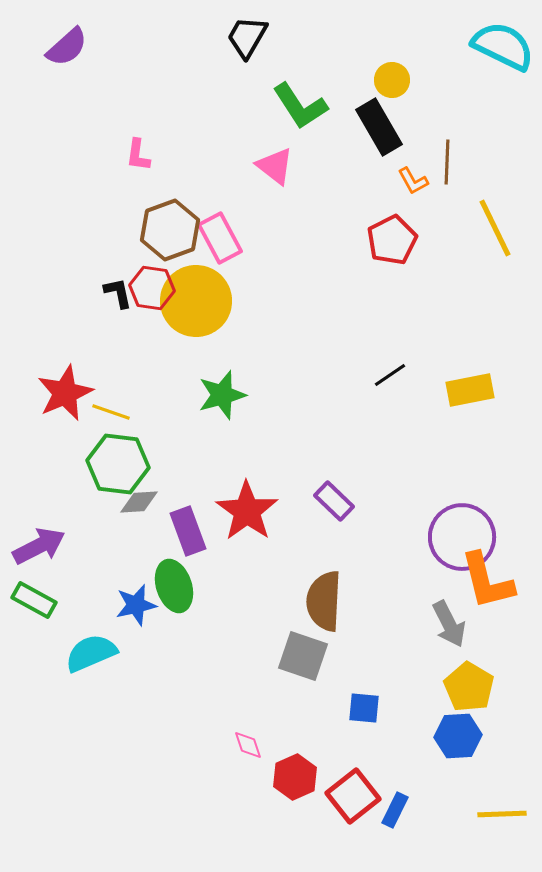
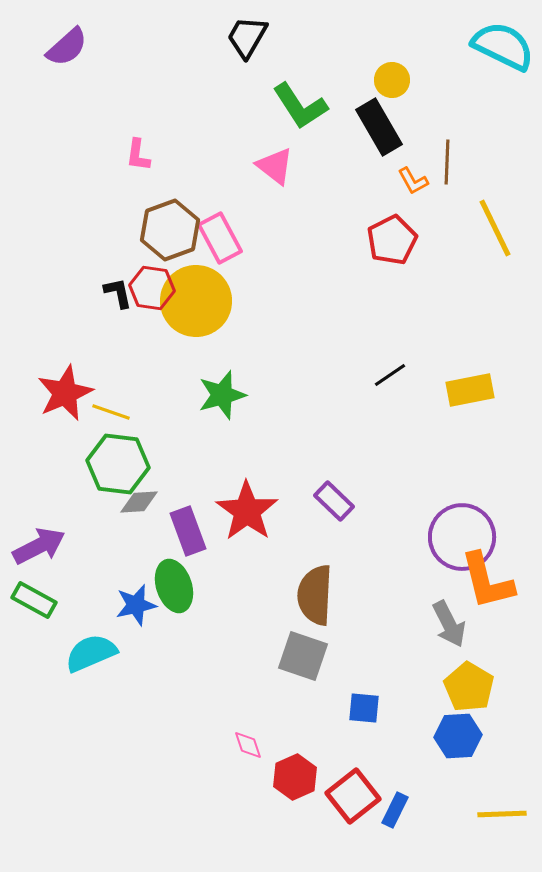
brown semicircle at (324, 601): moved 9 px left, 6 px up
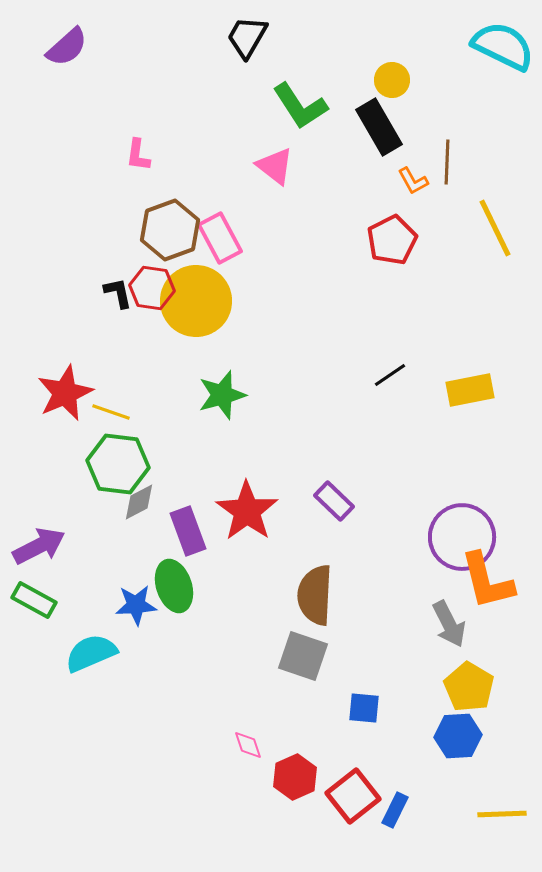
gray diamond at (139, 502): rotated 24 degrees counterclockwise
blue star at (136, 605): rotated 9 degrees clockwise
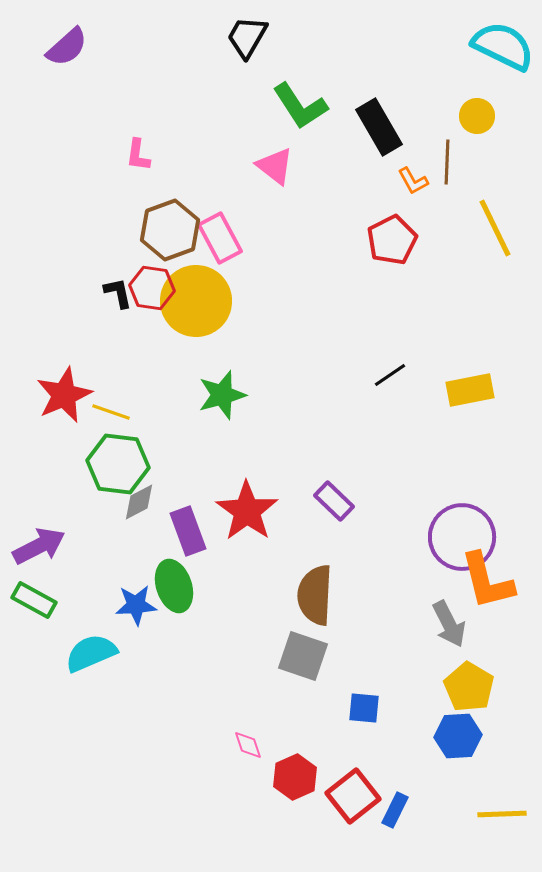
yellow circle at (392, 80): moved 85 px right, 36 px down
red star at (65, 393): moved 1 px left, 2 px down
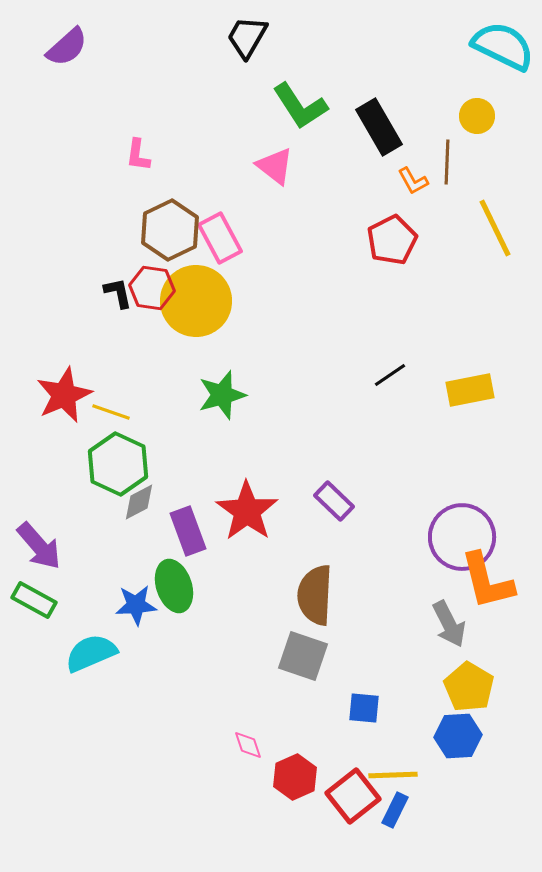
brown hexagon at (170, 230): rotated 6 degrees counterclockwise
green hexagon at (118, 464): rotated 18 degrees clockwise
purple arrow at (39, 546): rotated 76 degrees clockwise
yellow line at (502, 814): moved 109 px left, 39 px up
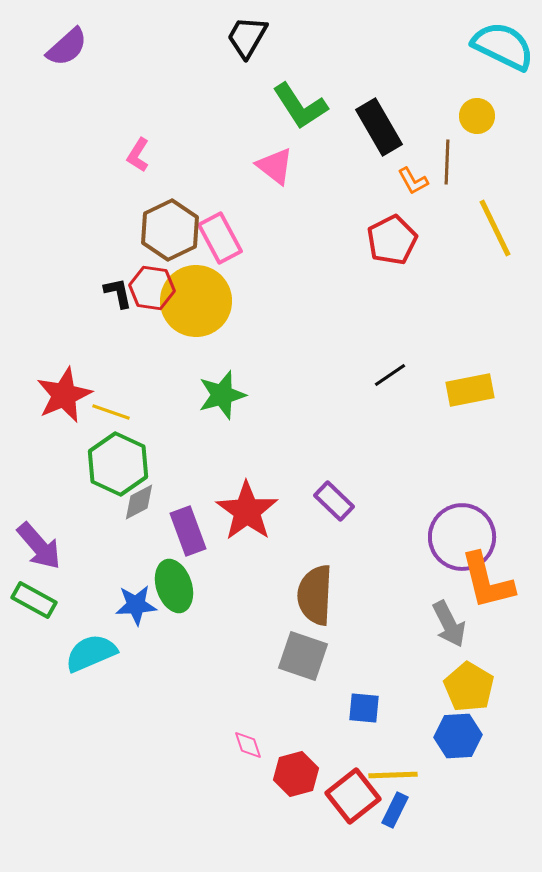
pink L-shape at (138, 155): rotated 24 degrees clockwise
red hexagon at (295, 777): moved 1 px right, 3 px up; rotated 9 degrees clockwise
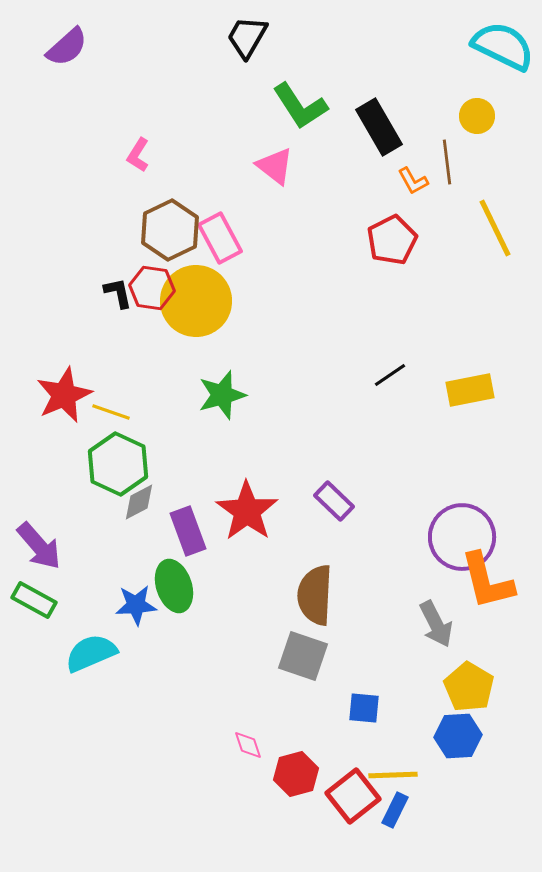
brown line at (447, 162): rotated 9 degrees counterclockwise
gray arrow at (449, 624): moved 13 px left
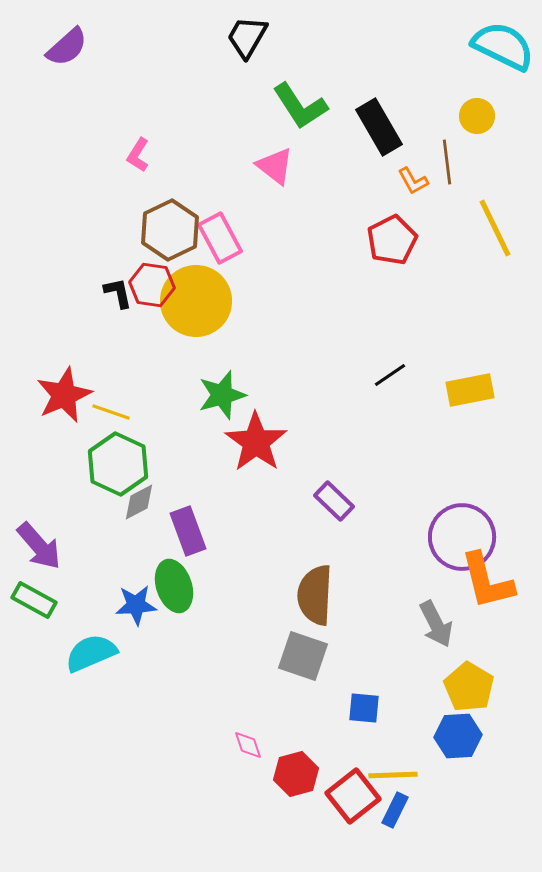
red hexagon at (152, 288): moved 3 px up
red star at (247, 511): moved 9 px right, 69 px up
